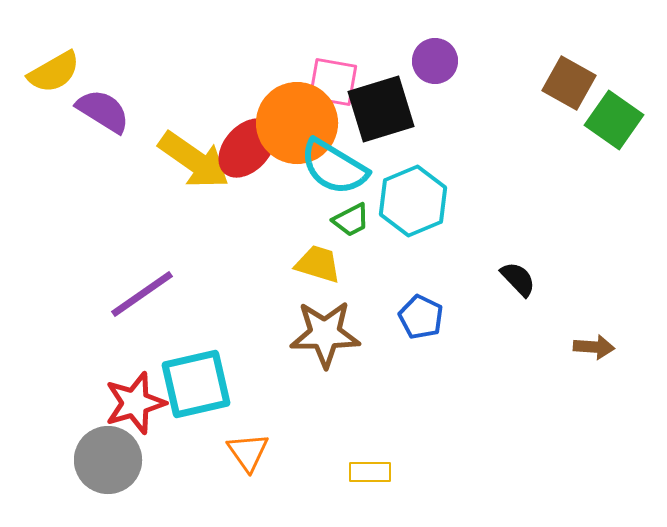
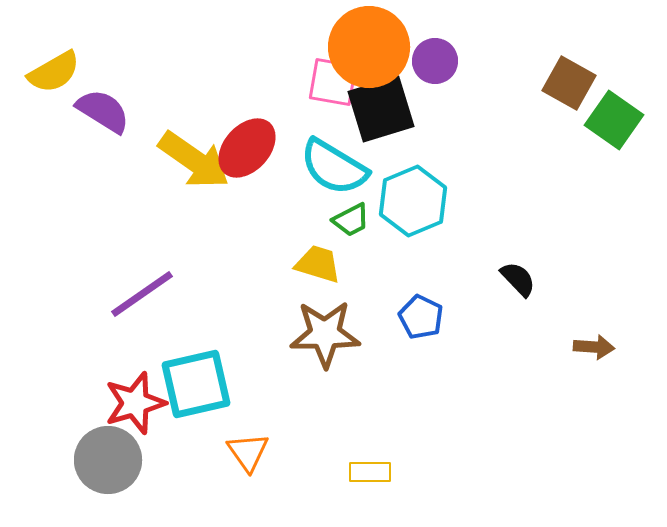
orange circle: moved 72 px right, 76 px up
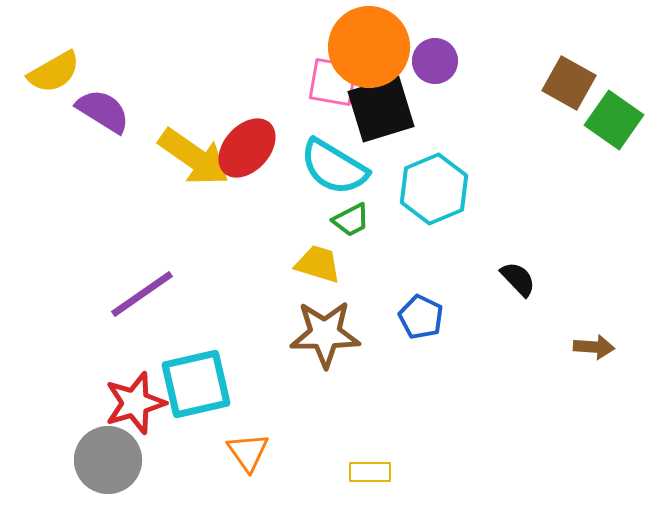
yellow arrow: moved 3 px up
cyan hexagon: moved 21 px right, 12 px up
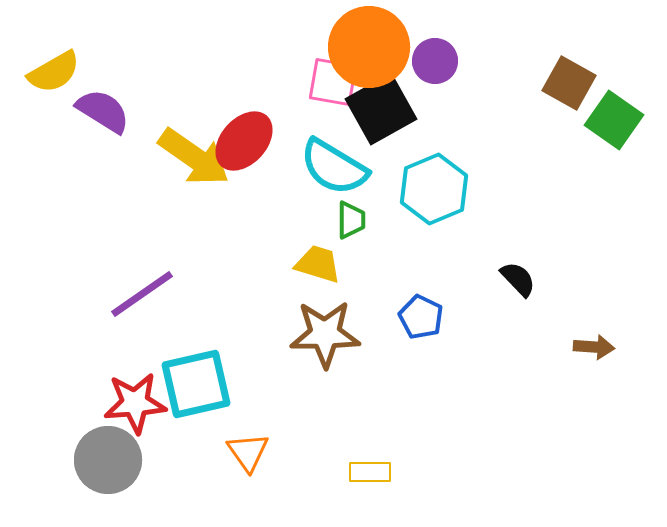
black square: rotated 12 degrees counterclockwise
red ellipse: moved 3 px left, 7 px up
green trapezoid: rotated 63 degrees counterclockwise
red star: rotated 12 degrees clockwise
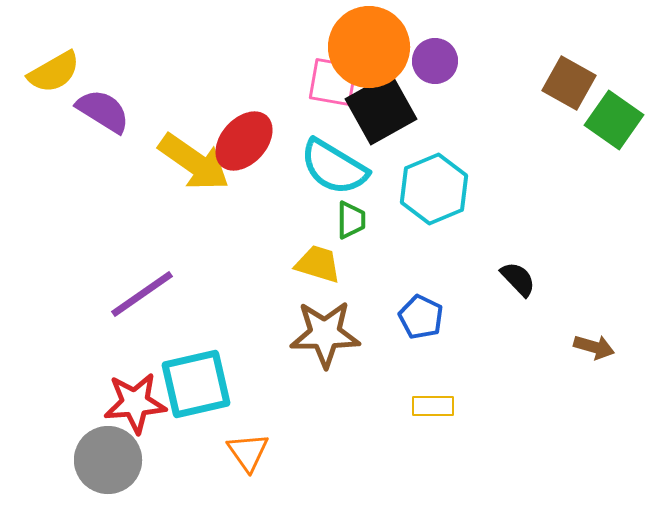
yellow arrow: moved 5 px down
brown arrow: rotated 12 degrees clockwise
yellow rectangle: moved 63 px right, 66 px up
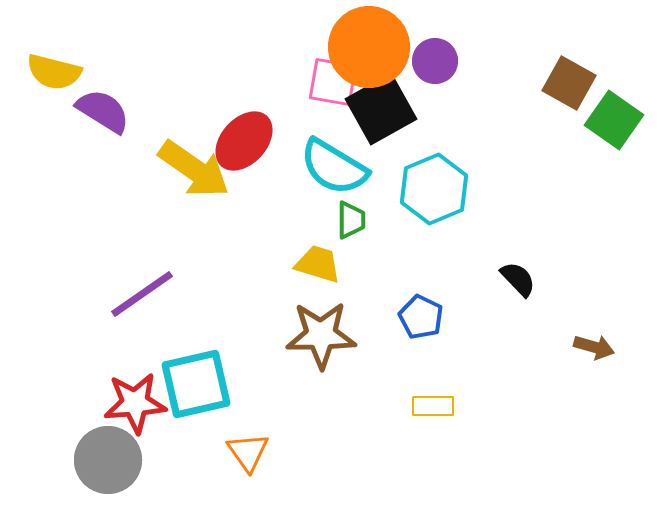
yellow semicircle: rotated 44 degrees clockwise
yellow arrow: moved 7 px down
brown star: moved 4 px left, 1 px down
